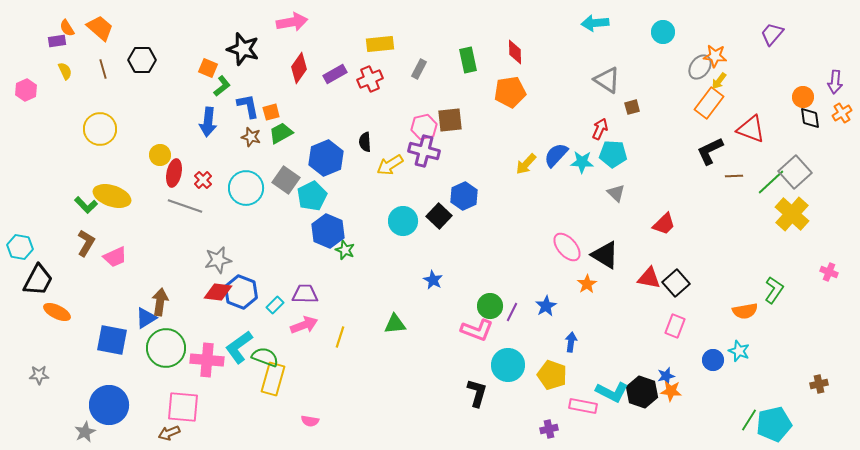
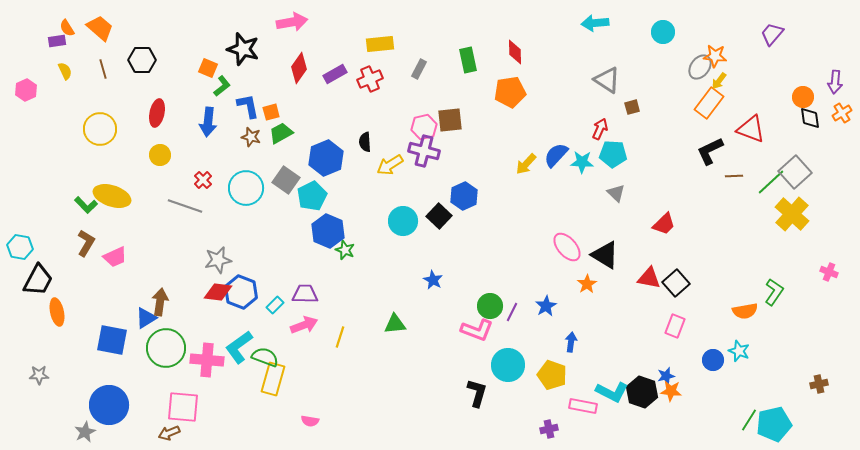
red ellipse at (174, 173): moved 17 px left, 60 px up
green L-shape at (774, 290): moved 2 px down
orange ellipse at (57, 312): rotated 52 degrees clockwise
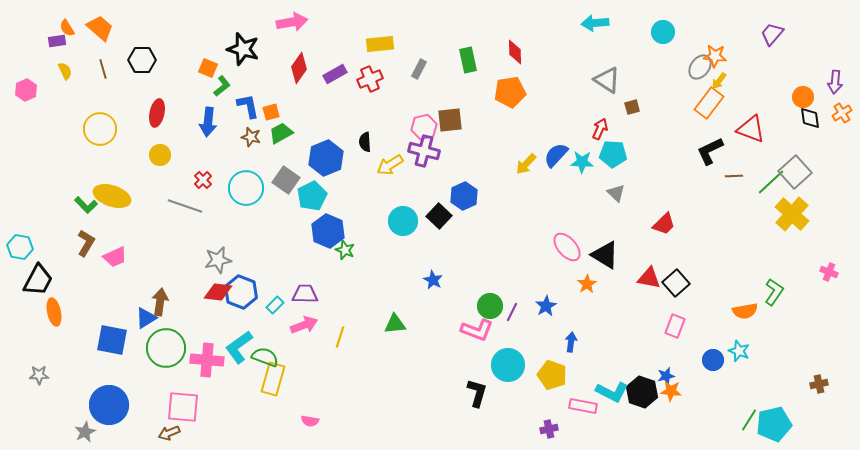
orange ellipse at (57, 312): moved 3 px left
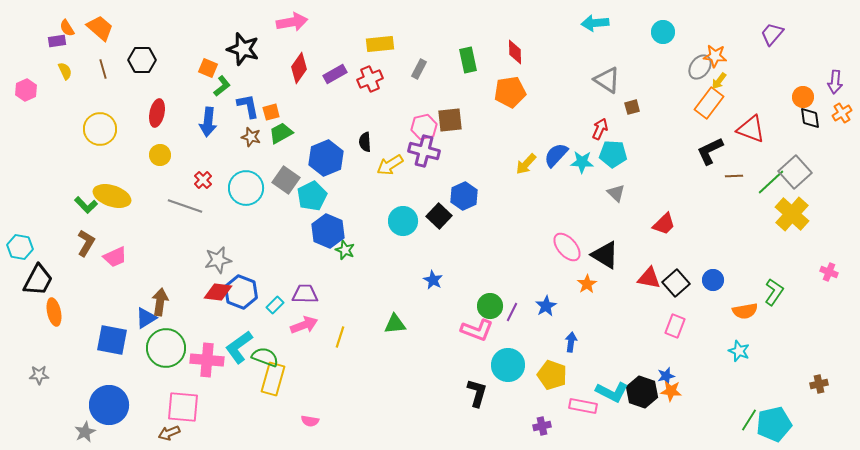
blue circle at (713, 360): moved 80 px up
purple cross at (549, 429): moved 7 px left, 3 px up
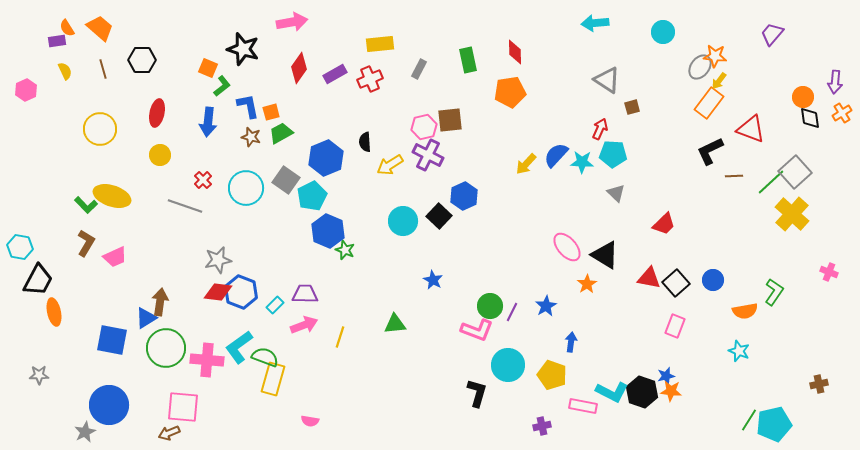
purple cross at (424, 151): moved 4 px right, 4 px down; rotated 12 degrees clockwise
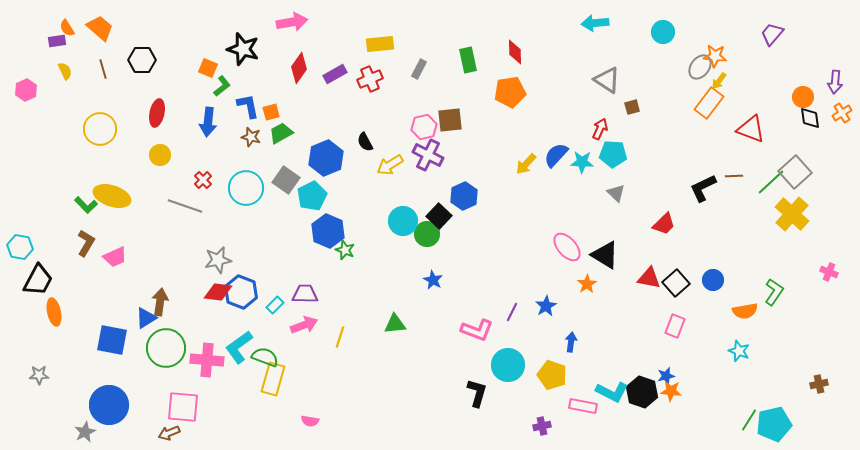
black semicircle at (365, 142): rotated 24 degrees counterclockwise
black L-shape at (710, 151): moved 7 px left, 37 px down
green circle at (490, 306): moved 63 px left, 72 px up
